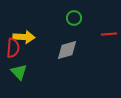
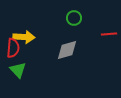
green triangle: moved 1 px left, 2 px up
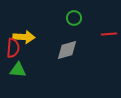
green triangle: rotated 42 degrees counterclockwise
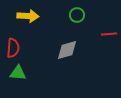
green circle: moved 3 px right, 3 px up
yellow arrow: moved 4 px right, 21 px up
green triangle: moved 3 px down
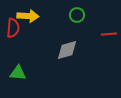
red semicircle: moved 20 px up
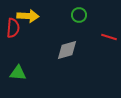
green circle: moved 2 px right
red line: moved 3 px down; rotated 21 degrees clockwise
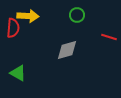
green circle: moved 2 px left
green triangle: rotated 24 degrees clockwise
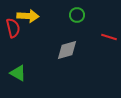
red semicircle: rotated 18 degrees counterclockwise
